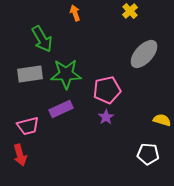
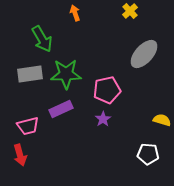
purple star: moved 3 px left, 2 px down
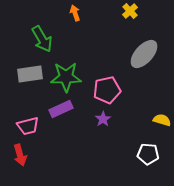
green star: moved 3 px down
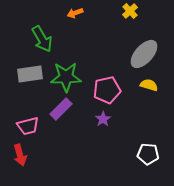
orange arrow: rotated 91 degrees counterclockwise
purple rectangle: rotated 20 degrees counterclockwise
yellow semicircle: moved 13 px left, 35 px up
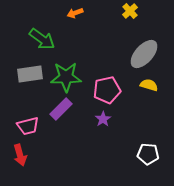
green arrow: rotated 24 degrees counterclockwise
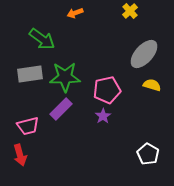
green star: moved 1 px left
yellow semicircle: moved 3 px right
purple star: moved 3 px up
white pentagon: rotated 25 degrees clockwise
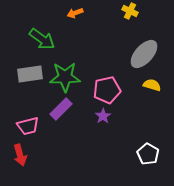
yellow cross: rotated 21 degrees counterclockwise
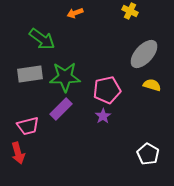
red arrow: moved 2 px left, 2 px up
